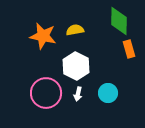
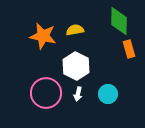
cyan circle: moved 1 px down
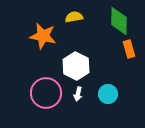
yellow semicircle: moved 1 px left, 13 px up
